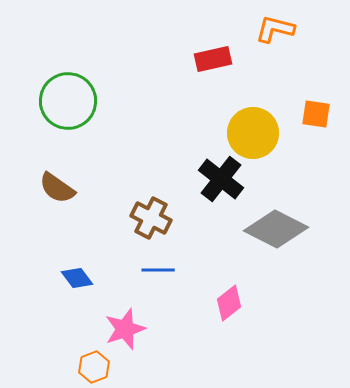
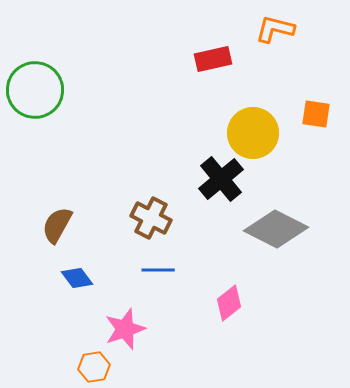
green circle: moved 33 px left, 11 px up
black cross: rotated 12 degrees clockwise
brown semicircle: moved 37 px down; rotated 84 degrees clockwise
orange hexagon: rotated 12 degrees clockwise
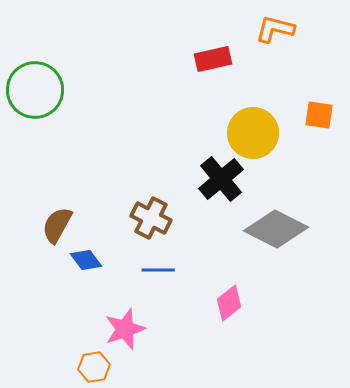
orange square: moved 3 px right, 1 px down
blue diamond: moved 9 px right, 18 px up
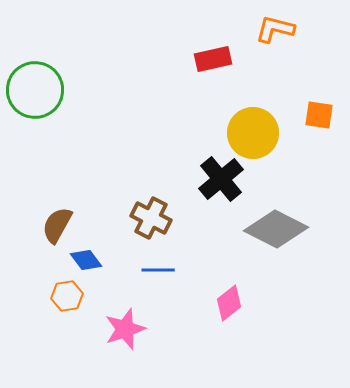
orange hexagon: moved 27 px left, 71 px up
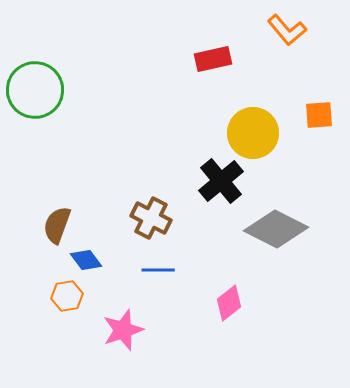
orange L-shape: moved 12 px right, 1 px down; rotated 144 degrees counterclockwise
orange square: rotated 12 degrees counterclockwise
black cross: moved 2 px down
brown semicircle: rotated 9 degrees counterclockwise
pink star: moved 2 px left, 1 px down
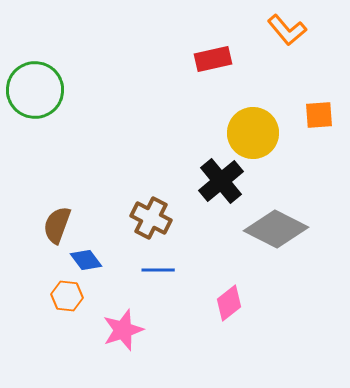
orange hexagon: rotated 16 degrees clockwise
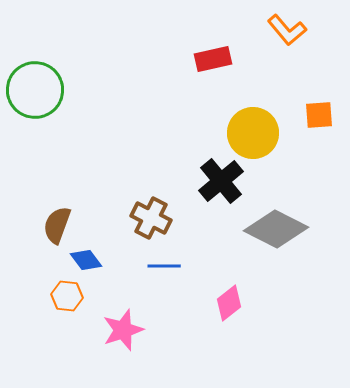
blue line: moved 6 px right, 4 px up
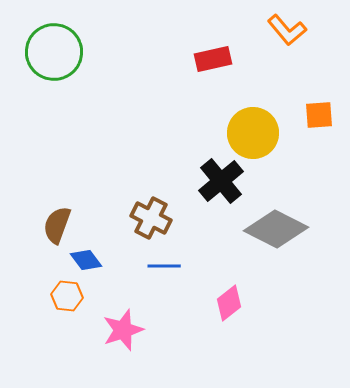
green circle: moved 19 px right, 38 px up
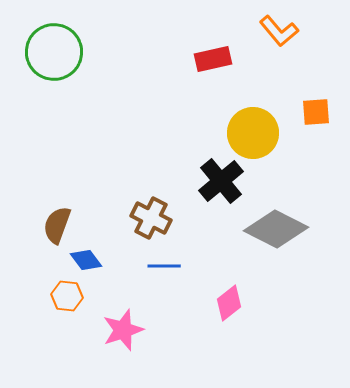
orange L-shape: moved 8 px left, 1 px down
orange square: moved 3 px left, 3 px up
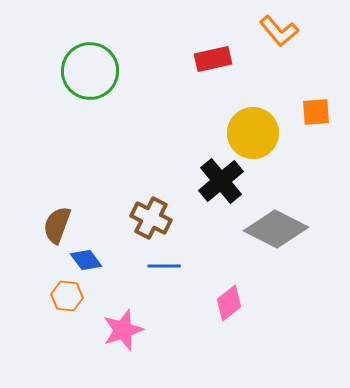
green circle: moved 36 px right, 19 px down
